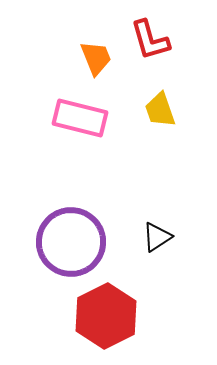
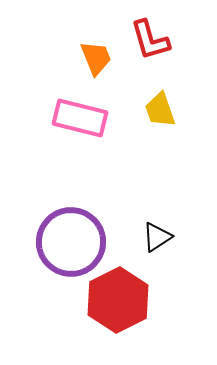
red hexagon: moved 12 px right, 16 px up
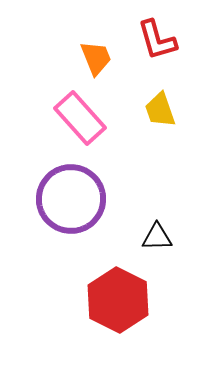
red L-shape: moved 7 px right
pink rectangle: rotated 34 degrees clockwise
black triangle: rotated 32 degrees clockwise
purple circle: moved 43 px up
red hexagon: rotated 6 degrees counterclockwise
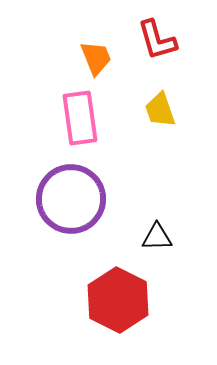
pink rectangle: rotated 34 degrees clockwise
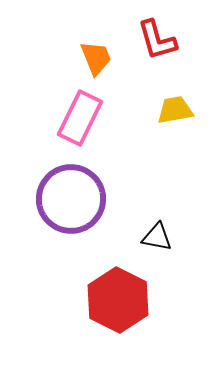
yellow trapezoid: moved 15 px right; rotated 99 degrees clockwise
pink rectangle: rotated 34 degrees clockwise
black triangle: rotated 12 degrees clockwise
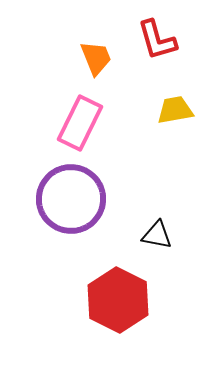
pink rectangle: moved 5 px down
black triangle: moved 2 px up
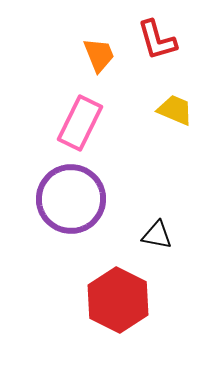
orange trapezoid: moved 3 px right, 3 px up
yellow trapezoid: rotated 33 degrees clockwise
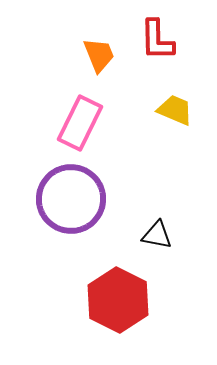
red L-shape: rotated 15 degrees clockwise
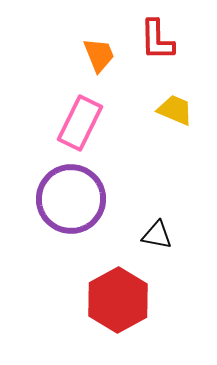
red hexagon: rotated 4 degrees clockwise
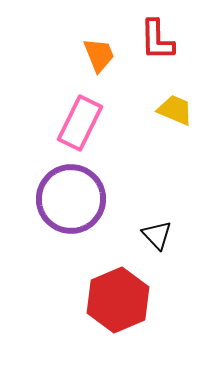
black triangle: rotated 36 degrees clockwise
red hexagon: rotated 6 degrees clockwise
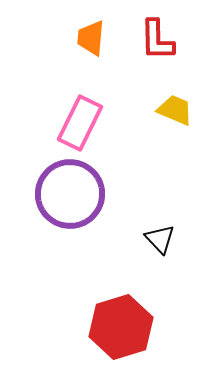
orange trapezoid: moved 8 px left, 17 px up; rotated 153 degrees counterclockwise
purple circle: moved 1 px left, 5 px up
black triangle: moved 3 px right, 4 px down
red hexagon: moved 3 px right, 27 px down; rotated 6 degrees clockwise
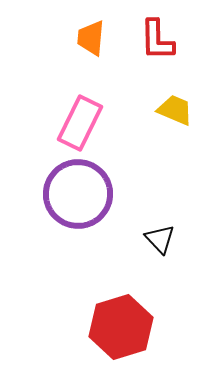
purple circle: moved 8 px right
